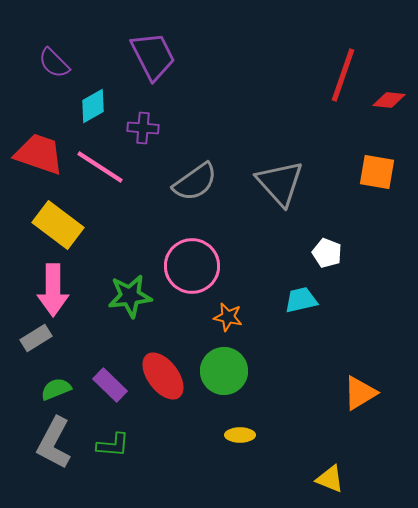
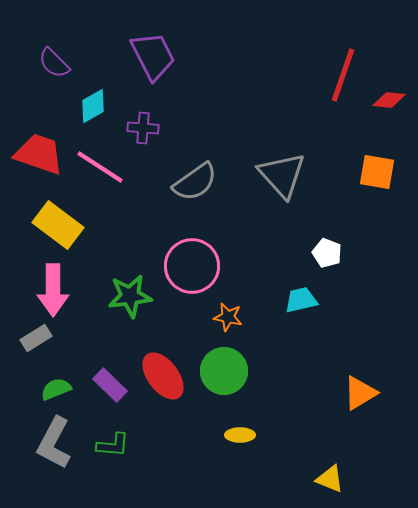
gray triangle: moved 2 px right, 8 px up
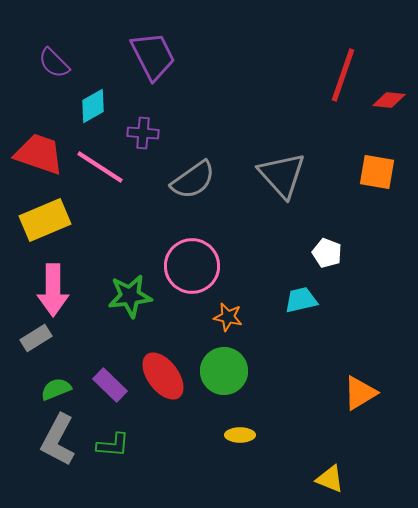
purple cross: moved 5 px down
gray semicircle: moved 2 px left, 2 px up
yellow rectangle: moved 13 px left, 5 px up; rotated 60 degrees counterclockwise
gray L-shape: moved 4 px right, 3 px up
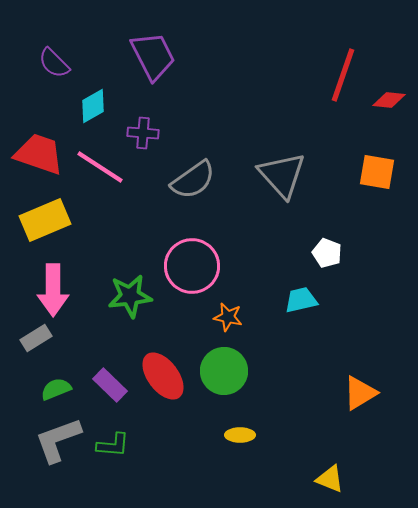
gray L-shape: rotated 42 degrees clockwise
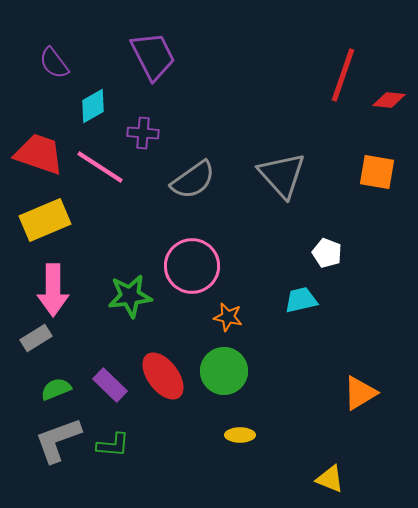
purple semicircle: rotated 8 degrees clockwise
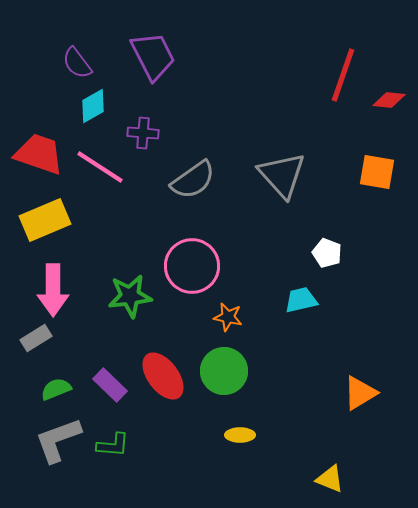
purple semicircle: moved 23 px right
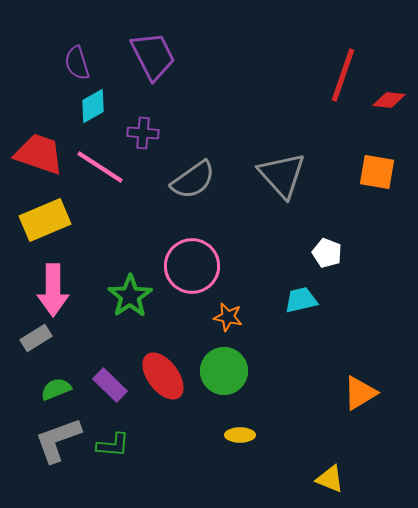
purple semicircle: rotated 20 degrees clockwise
green star: rotated 27 degrees counterclockwise
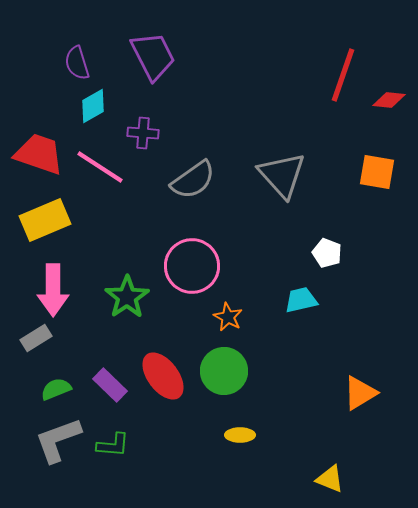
green star: moved 3 px left, 1 px down
orange star: rotated 16 degrees clockwise
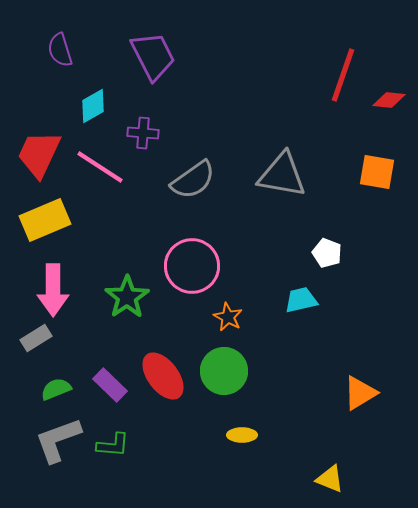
purple semicircle: moved 17 px left, 13 px up
red trapezoid: rotated 84 degrees counterclockwise
gray triangle: rotated 38 degrees counterclockwise
yellow ellipse: moved 2 px right
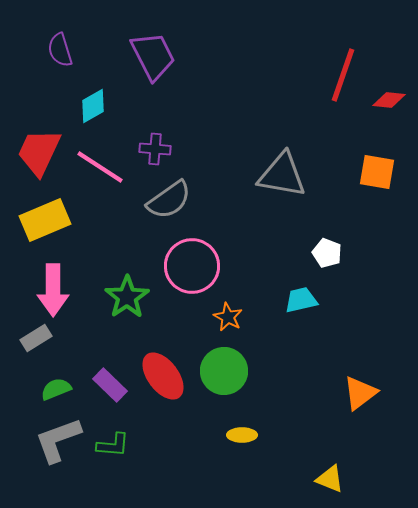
purple cross: moved 12 px right, 16 px down
red trapezoid: moved 2 px up
gray semicircle: moved 24 px left, 20 px down
orange triangle: rotated 6 degrees counterclockwise
